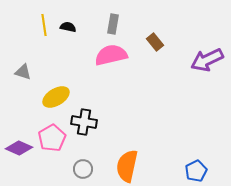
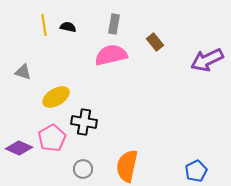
gray rectangle: moved 1 px right
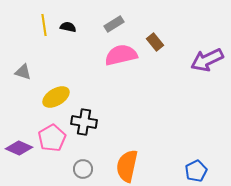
gray rectangle: rotated 48 degrees clockwise
pink semicircle: moved 10 px right
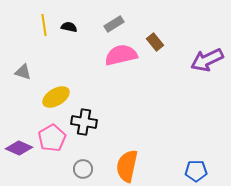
black semicircle: moved 1 px right
blue pentagon: rotated 25 degrees clockwise
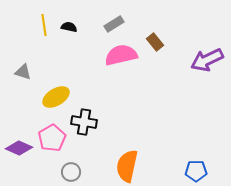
gray circle: moved 12 px left, 3 px down
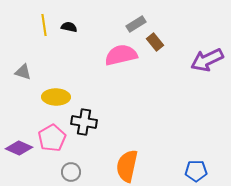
gray rectangle: moved 22 px right
yellow ellipse: rotated 32 degrees clockwise
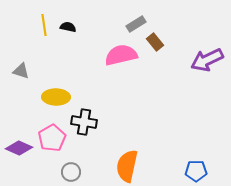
black semicircle: moved 1 px left
gray triangle: moved 2 px left, 1 px up
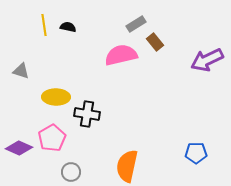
black cross: moved 3 px right, 8 px up
blue pentagon: moved 18 px up
